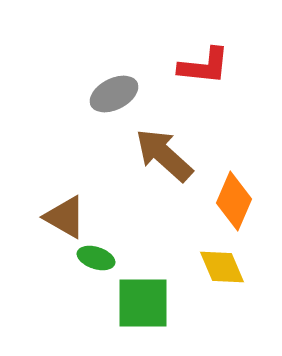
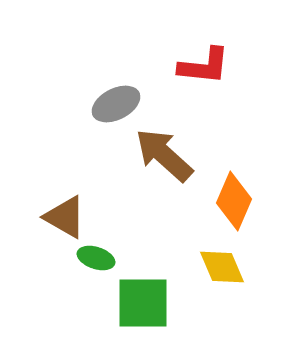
gray ellipse: moved 2 px right, 10 px down
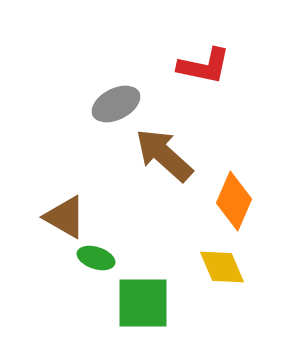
red L-shape: rotated 6 degrees clockwise
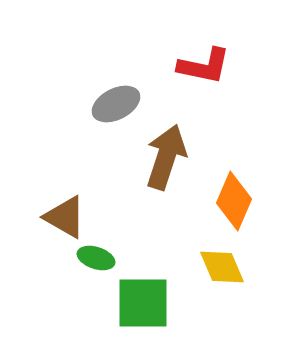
brown arrow: moved 2 px right, 2 px down; rotated 66 degrees clockwise
